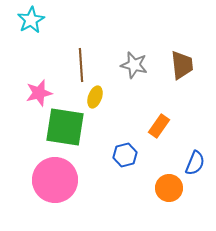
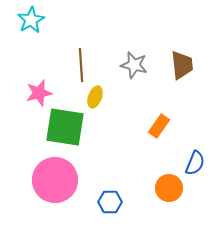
blue hexagon: moved 15 px left, 47 px down; rotated 15 degrees clockwise
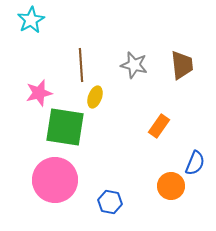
orange circle: moved 2 px right, 2 px up
blue hexagon: rotated 10 degrees clockwise
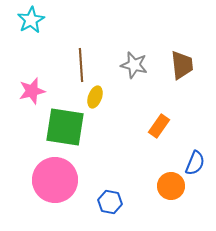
pink star: moved 7 px left, 2 px up
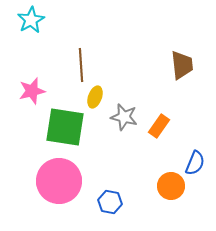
gray star: moved 10 px left, 52 px down
pink circle: moved 4 px right, 1 px down
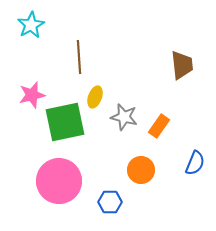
cyan star: moved 5 px down
brown line: moved 2 px left, 8 px up
pink star: moved 4 px down
green square: moved 5 px up; rotated 21 degrees counterclockwise
orange circle: moved 30 px left, 16 px up
blue hexagon: rotated 10 degrees counterclockwise
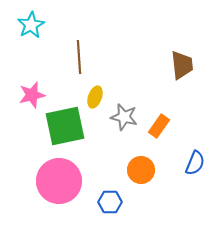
green square: moved 4 px down
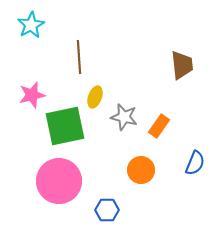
blue hexagon: moved 3 px left, 8 px down
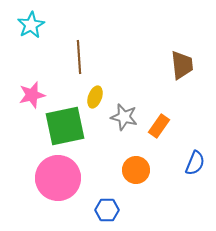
orange circle: moved 5 px left
pink circle: moved 1 px left, 3 px up
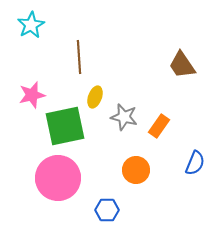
brown trapezoid: rotated 152 degrees clockwise
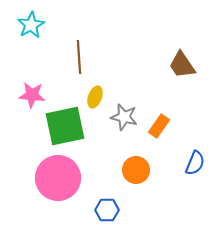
pink star: rotated 20 degrees clockwise
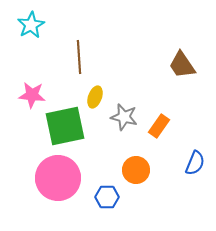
blue hexagon: moved 13 px up
